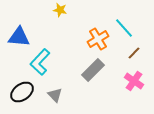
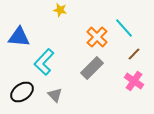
orange cross: moved 1 px left, 2 px up; rotated 15 degrees counterclockwise
brown line: moved 1 px down
cyan L-shape: moved 4 px right
gray rectangle: moved 1 px left, 2 px up
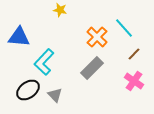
black ellipse: moved 6 px right, 2 px up
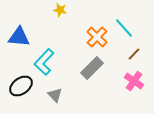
black ellipse: moved 7 px left, 4 px up
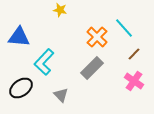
black ellipse: moved 2 px down
gray triangle: moved 6 px right
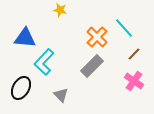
blue triangle: moved 6 px right, 1 px down
gray rectangle: moved 2 px up
black ellipse: rotated 25 degrees counterclockwise
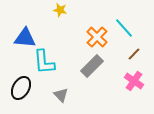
cyan L-shape: rotated 48 degrees counterclockwise
